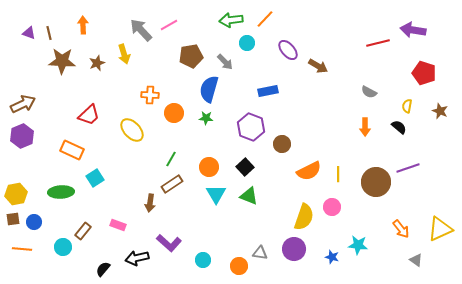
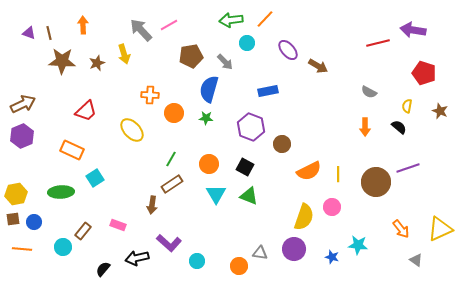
red trapezoid at (89, 115): moved 3 px left, 4 px up
orange circle at (209, 167): moved 3 px up
black square at (245, 167): rotated 18 degrees counterclockwise
brown arrow at (150, 203): moved 2 px right, 2 px down
cyan circle at (203, 260): moved 6 px left, 1 px down
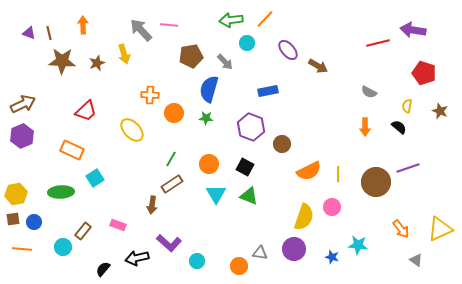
pink line at (169, 25): rotated 36 degrees clockwise
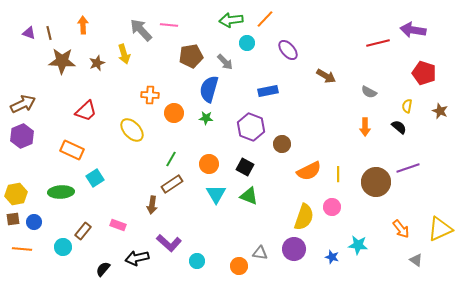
brown arrow at (318, 66): moved 8 px right, 10 px down
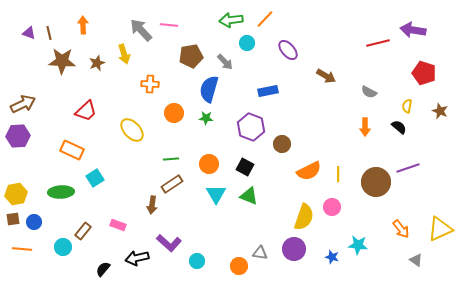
orange cross at (150, 95): moved 11 px up
purple hexagon at (22, 136): moved 4 px left; rotated 20 degrees clockwise
green line at (171, 159): rotated 56 degrees clockwise
